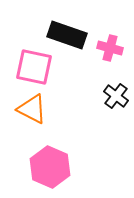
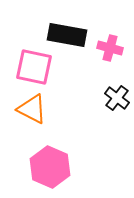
black rectangle: rotated 9 degrees counterclockwise
black cross: moved 1 px right, 2 px down
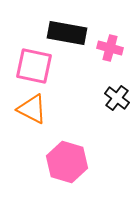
black rectangle: moved 2 px up
pink square: moved 1 px up
pink hexagon: moved 17 px right, 5 px up; rotated 6 degrees counterclockwise
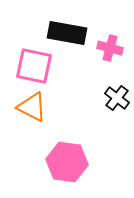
orange triangle: moved 2 px up
pink hexagon: rotated 9 degrees counterclockwise
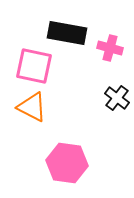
pink hexagon: moved 1 px down
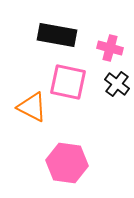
black rectangle: moved 10 px left, 2 px down
pink square: moved 34 px right, 16 px down
black cross: moved 14 px up
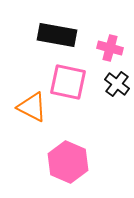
pink hexagon: moved 1 px right, 1 px up; rotated 15 degrees clockwise
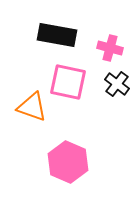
orange triangle: rotated 8 degrees counterclockwise
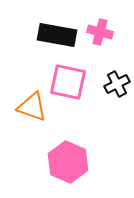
pink cross: moved 10 px left, 16 px up
black cross: rotated 25 degrees clockwise
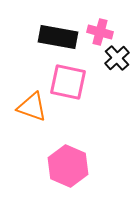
black rectangle: moved 1 px right, 2 px down
black cross: moved 26 px up; rotated 15 degrees counterclockwise
pink hexagon: moved 4 px down
